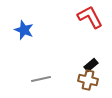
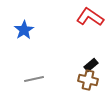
red L-shape: rotated 28 degrees counterclockwise
blue star: rotated 18 degrees clockwise
gray line: moved 7 px left
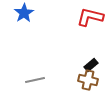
red L-shape: rotated 20 degrees counterclockwise
blue star: moved 17 px up
gray line: moved 1 px right, 1 px down
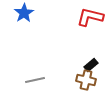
brown cross: moved 2 px left
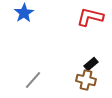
black rectangle: moved 1 px up
gray line: moved 2 px left; rotated 36 degrees counterclockwise
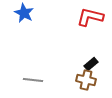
blue star: rotated 12 degrees counterclockwise
gray line: rotated 54 degrees clockwise
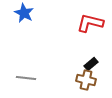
red L-shape: moved 6 px down
gray line: moved 7 px left, 2 px up
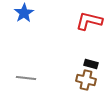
blue star: rotated 12 degrees clockwise
red L-shape: moved 1 px left, 2 px up
black rectangle: rotated 56 degrees clockwise
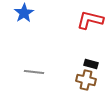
red L-shape: moved 1 px right, 1 px up
gray line: moved 8 px right, 6 px up
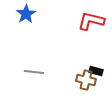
blue star: moved 2 px right, 1 px down
red L-shape: moved 1 px right, 1 px down
black rectangle: moved 5 px right, 7 px down
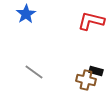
gray line: rotated 30 degrees clockwise
